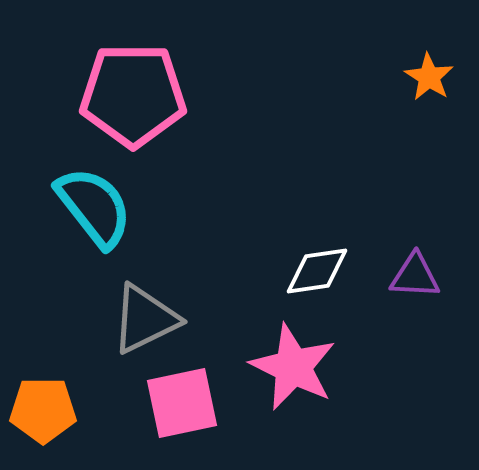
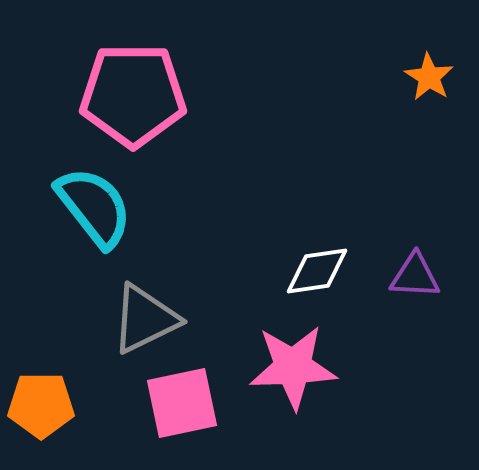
pink star: rotated 28 degrees counterclockwise
orange pentagon: moved 2 px left, 5 px up
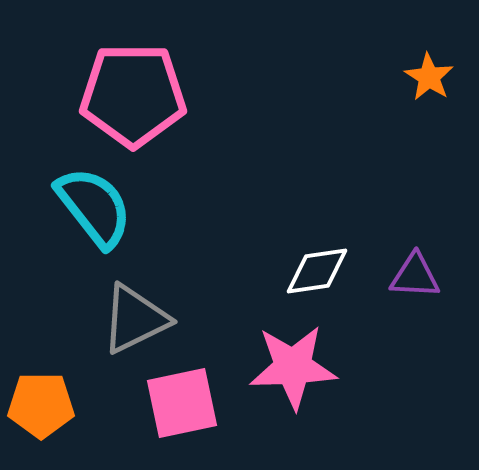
gray triangle: moved 10 px left
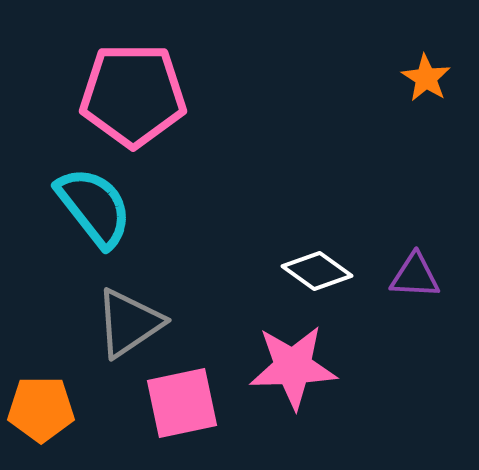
orange star: moved 3 px left, 1 px down
white diamond: rotated 44 degrees clockwise
gray triangle: moved 6 px left, 4 px down; rotated 8 degrees counterclockwise
orange pentagon: moved 4 px down
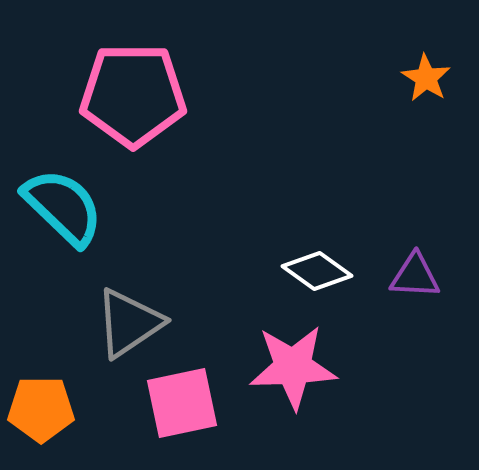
cyan semicircle: moved 31 px left; rotated 8 degrees counterclockwise
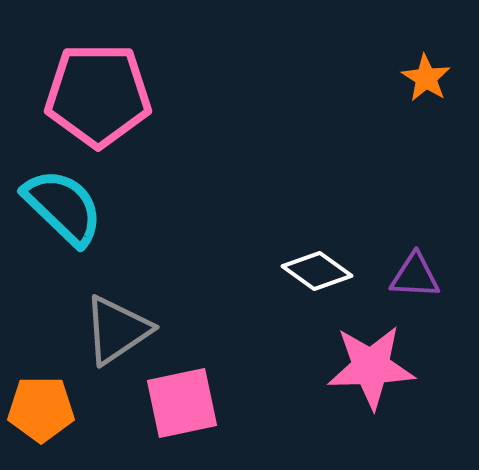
pink pentagon: moved 35 px left
gray triangle: moved 12 px left, 7 px down
pink star: moved 78 px right
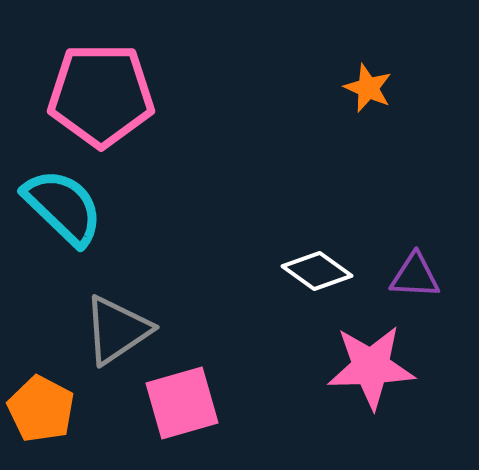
orange star: moved 58 px left, 10 px down; rotated 9 degrees counterclockwise
pink pentagon: moved 3 px right
pink square: rotated 4 degrees counterclockwise
orange pentagon: rotated 28 degrees clockwise
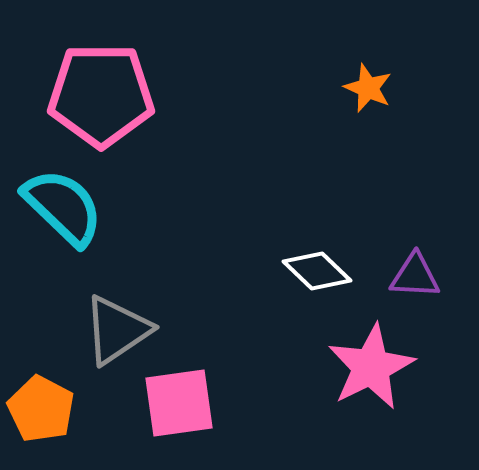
white diamond: rotated 8 degrees clockwise
pink star: rotated 24 degrees counterclockwise
pink square: moved 3 px left; rotated 8 degrees clockwise
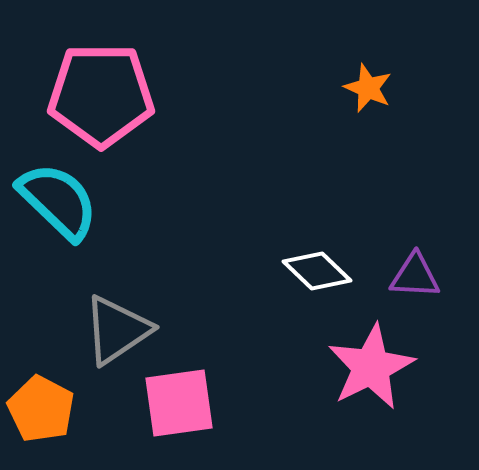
cyan semicircle: moved 5 px left, 6 px up
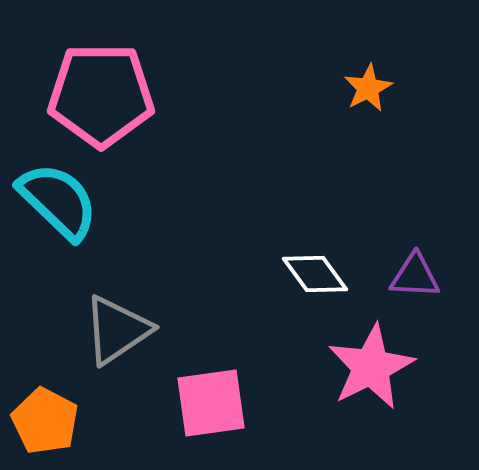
orange star: rotated 21 degrees clockwise
white diamond: moved 2 px left, 3 px down; rotated 10 degrees clockwise
pink square: moved 32 px right
orange pentagon: moved 4 px right, 12 px down
